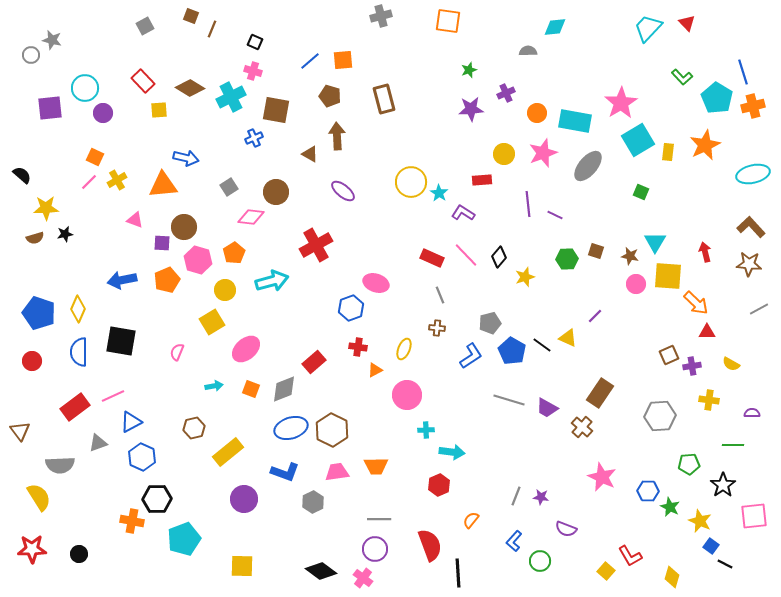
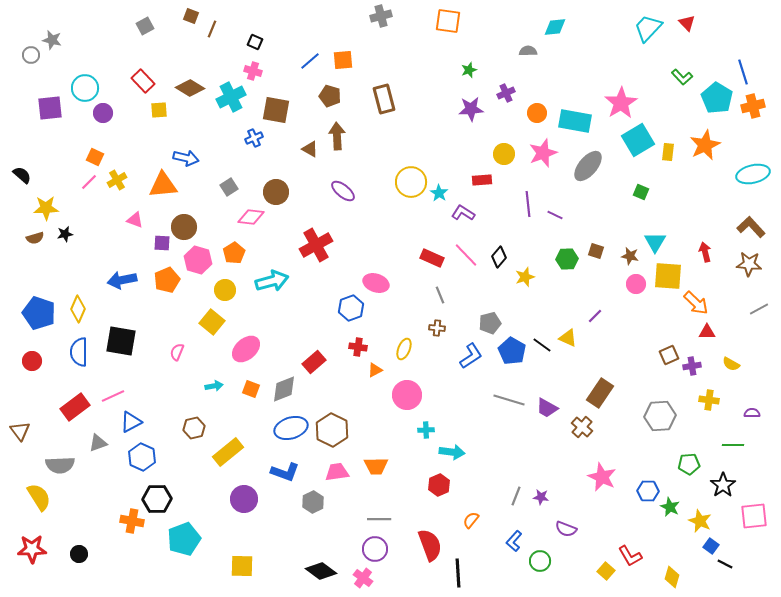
brown triangle at (310, 154): moved 5 px up
yellow square at (212, 322): rotated 20 degrees counterclockwise
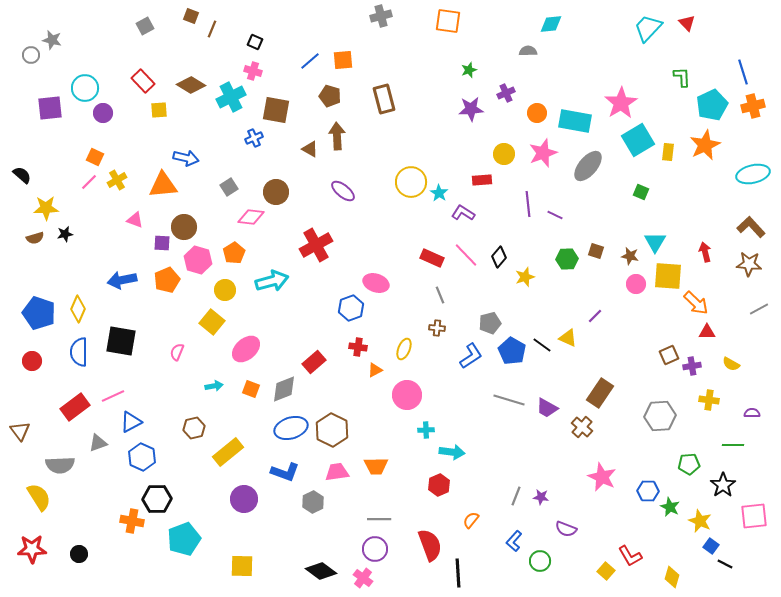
cyan diamond at (555, 27): moved 4 px left, 3 px up
green L-shape at (682, 77): rotated 140 degrees counterclockwise
brown diamond at (190, 88): moved 1 px right, 3 px up
cyan pentagon at (717, 98): moved 5 px left, 7 px down; rotated 16 degrees clockwise
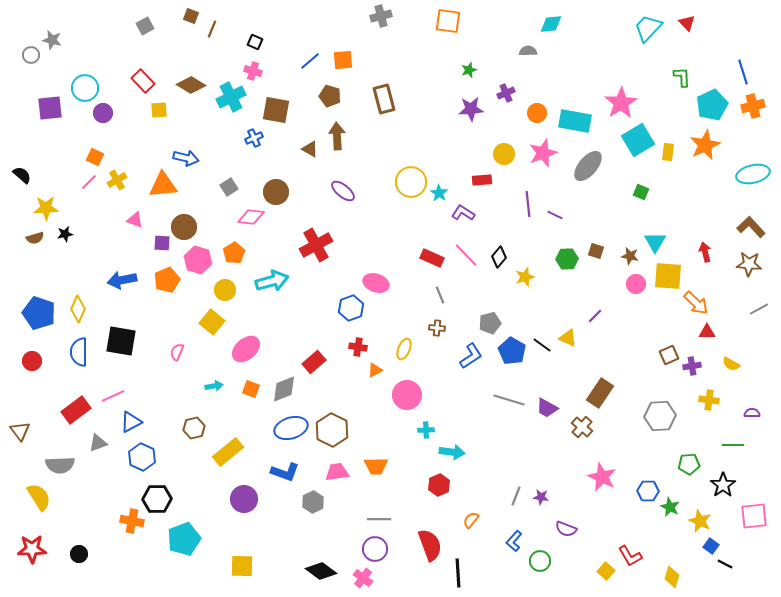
red rectangle at (75, 407): moved 1 px right, 3 px down
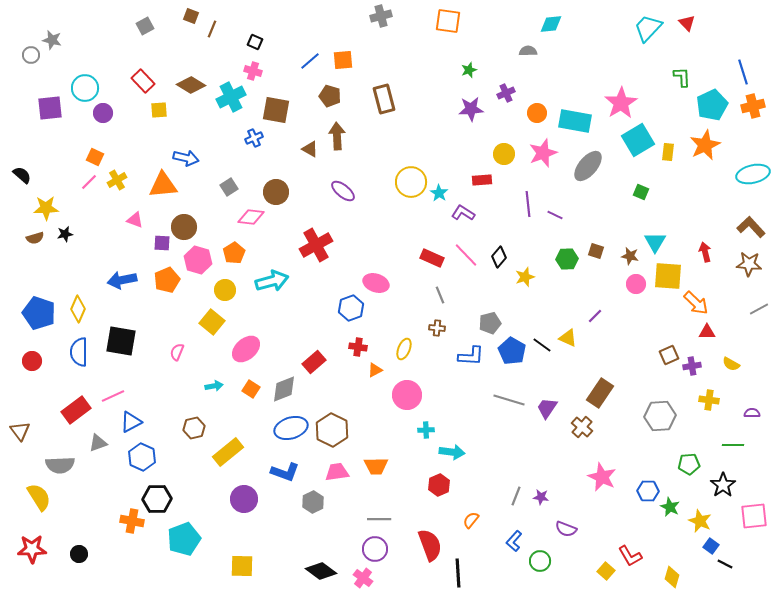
blue L-shape at (471, 356): rotated 36 degrees clockwise
orange square at (251, 389): rotated 12 degrees clockwise
purple trapezoid at (547, 408): rotated 95 degrees clockwise
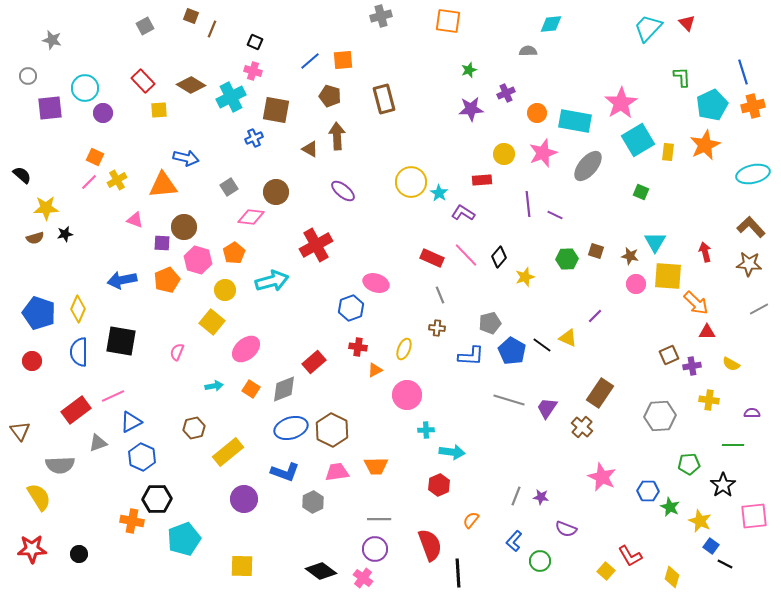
gray circle at (31, 55): moved 3 px left, 21 px down
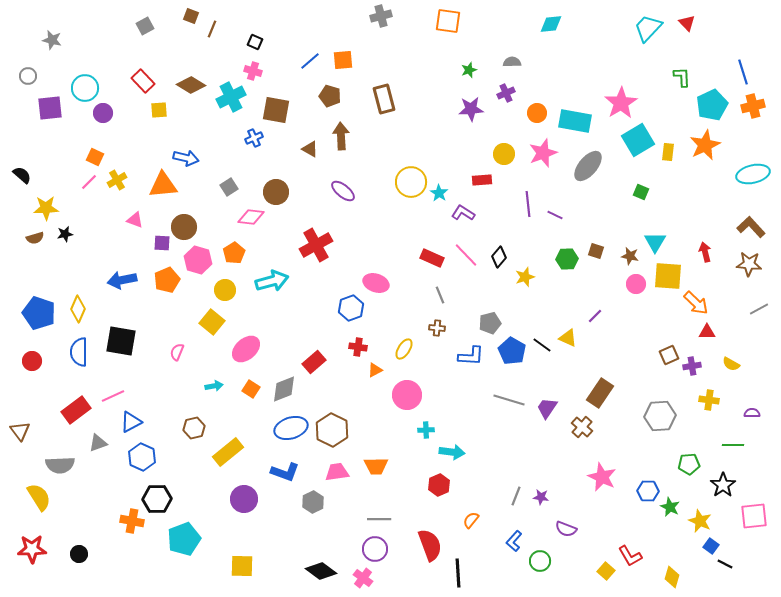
gray semicircle at (528, 51): moved 16 px left, 11 px down
brown arrow at (337, 136): moved 4 px right
yellow ellipse at (404, 349): rotated 10 degrees clockwise
